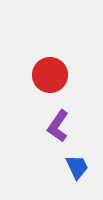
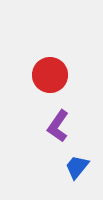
blue trapezoid: rotated 116 degrees counterclockwise
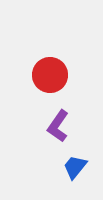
blue trapezoid: moved 2 px left
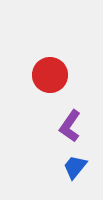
purple L-shape: moved 12 px right
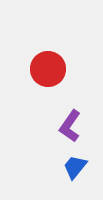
red circle: moved 2 px left, 6 px up
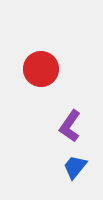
red circle: moved 7 px left
